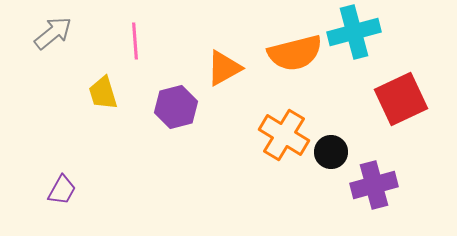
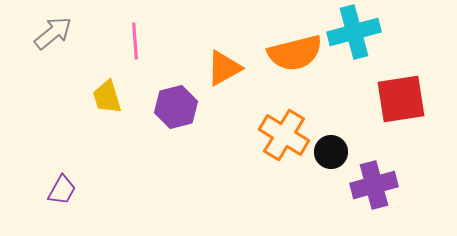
yellow trapezoid: moved 4 px right, 4 px down
red square: rotated 16 degrees clockwise
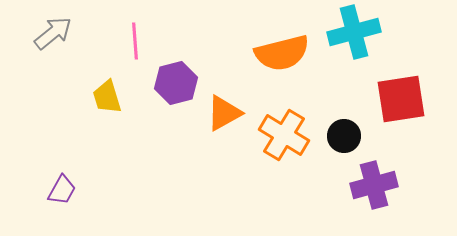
orange semicircle: moved 13 px left
orange triangle: moved 45 px down
purple hexagon: moved 24 px up
black circle: moved 13 px right, 16 px up
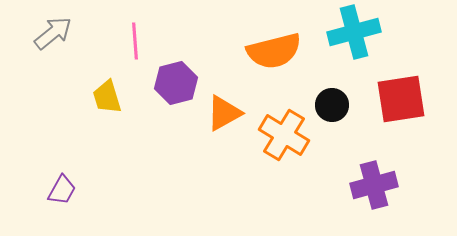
orange semicircle: moved 8 px left, 2 px up
black circle: moved 12 px left, 31 px up
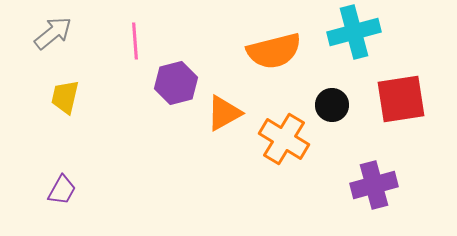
yellow trapezoid: moved 42 px left; rotated 30 degrees clockwise
orange cross: moved 4 px down
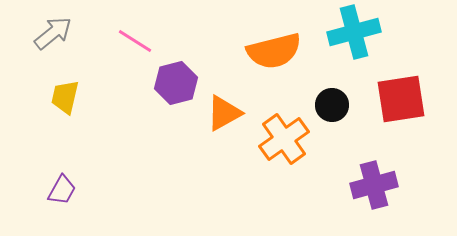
pink line: rotated 54 degrees counterclockwise
orange cross: rotated 24 degrees clockwise
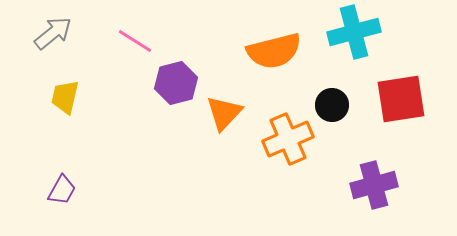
orange triangle: rotated 18 degrees counterclockwise
orange cross: moved 4 px right; rotated 12 degrees clockwise
